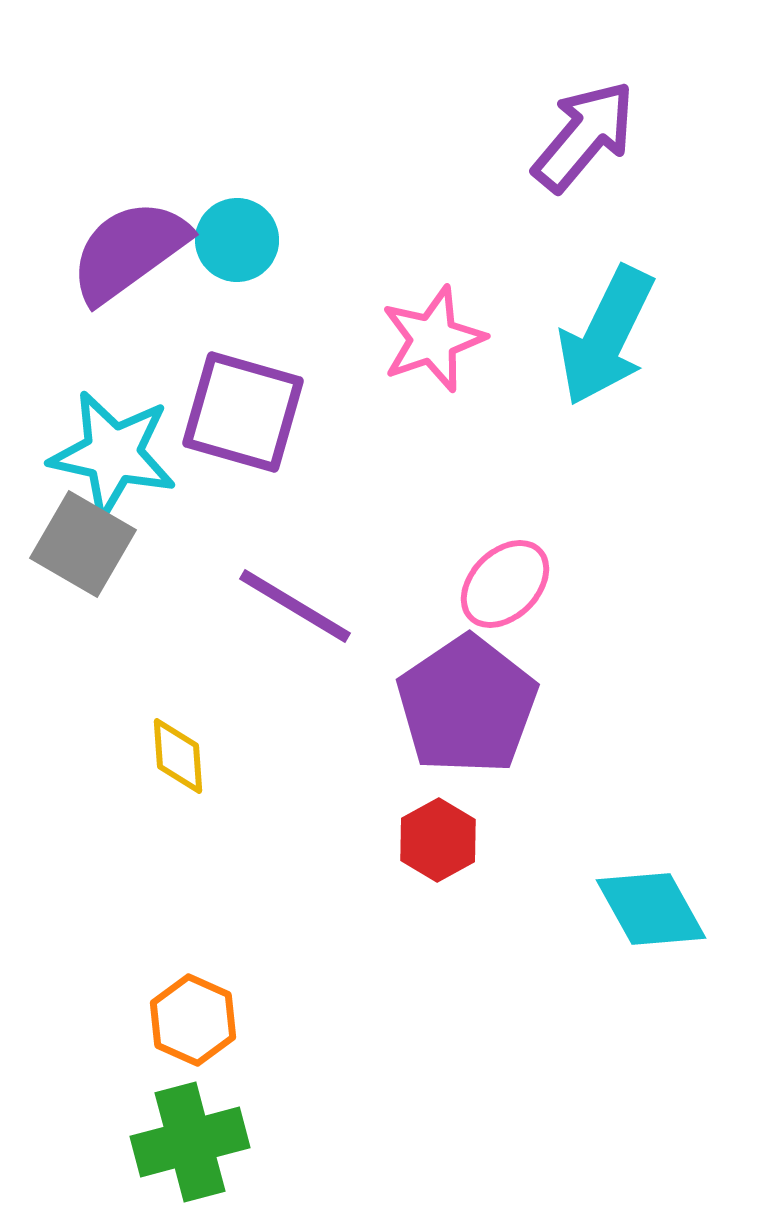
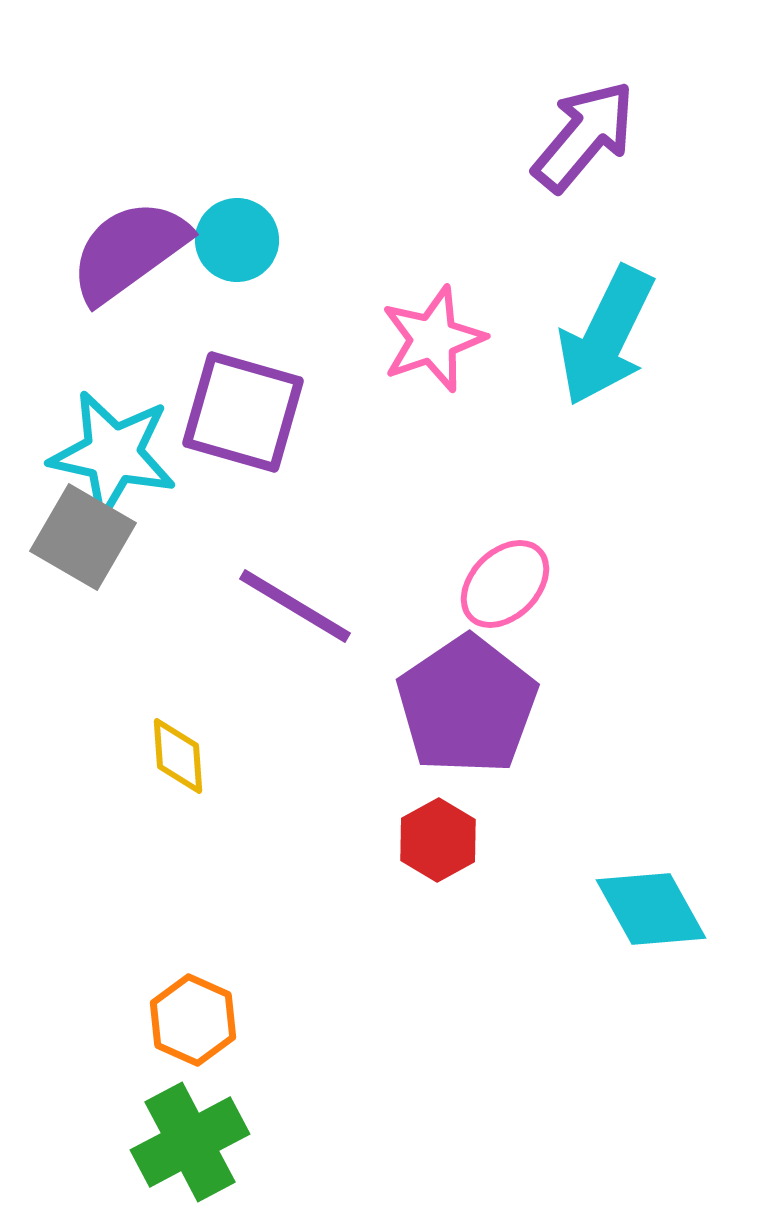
gray square: moved 7 px up
green cross: rotated 13 degrees counterclockwise
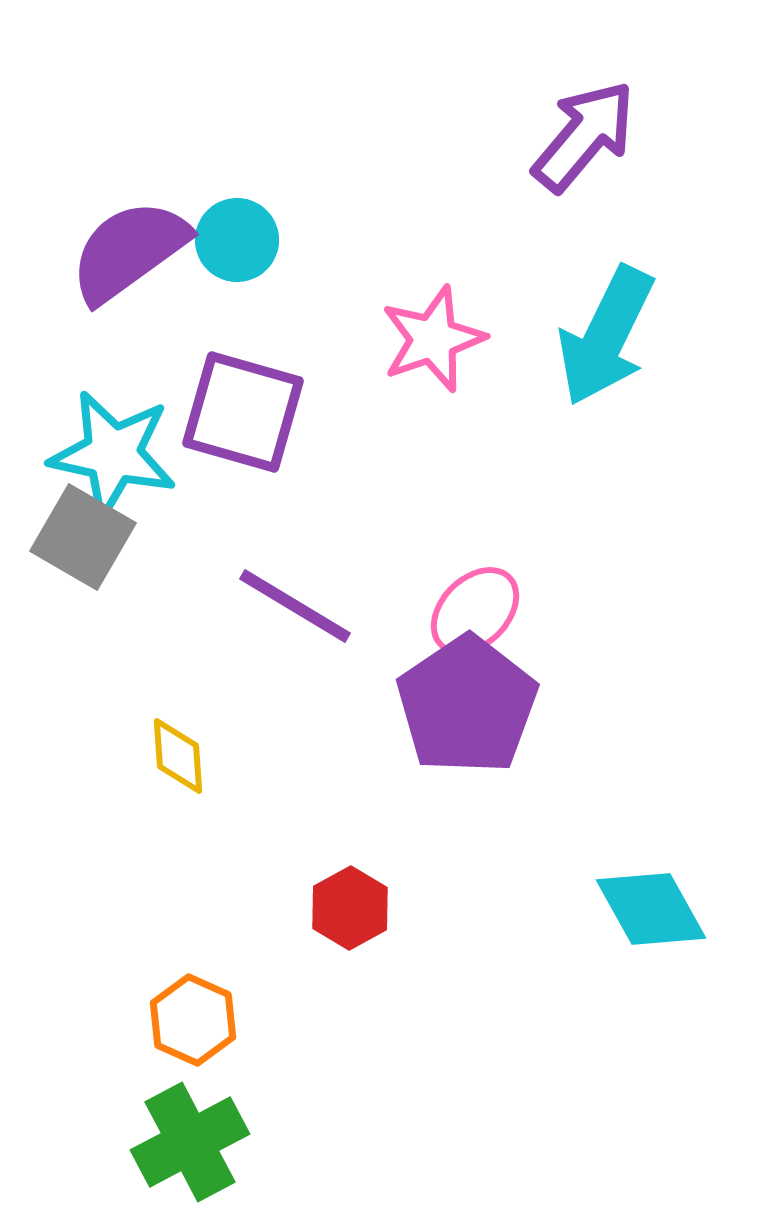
pink ellipse: moved 30 px left, 27 px down
red hexagon: moved 88 px left, 68 px down
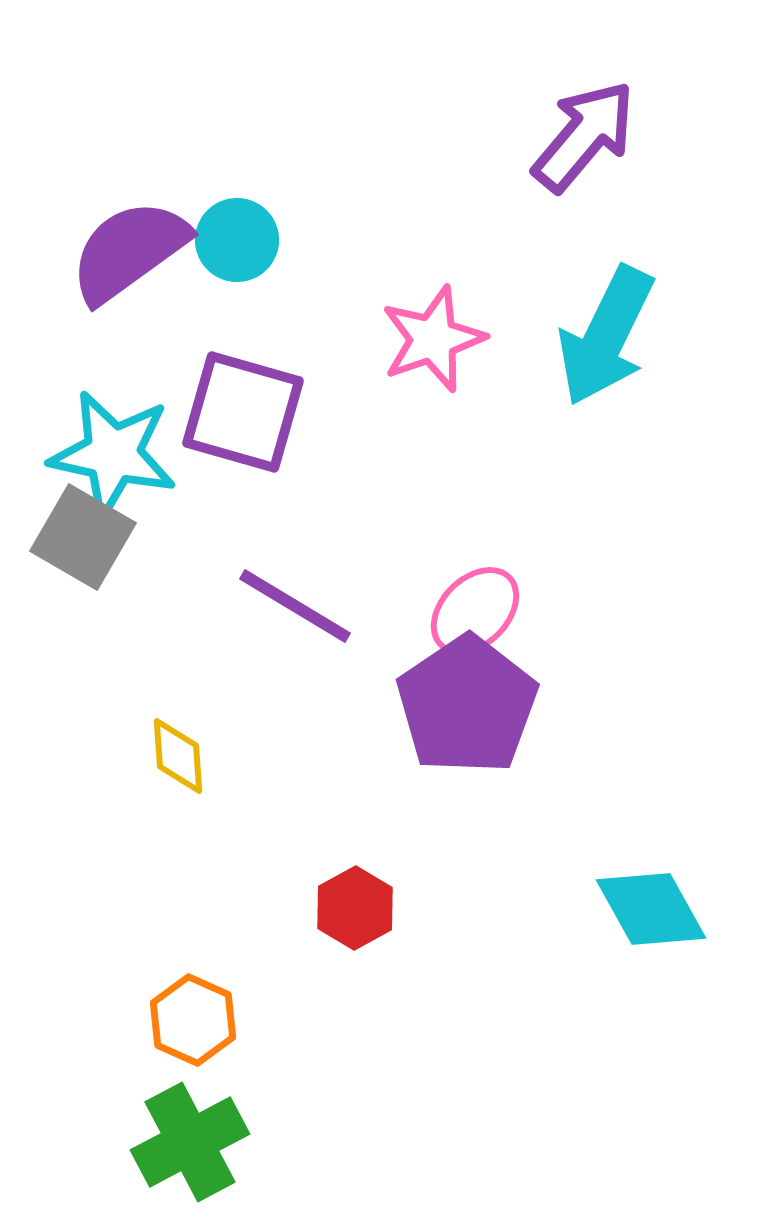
red hexagon: moved 5 px right
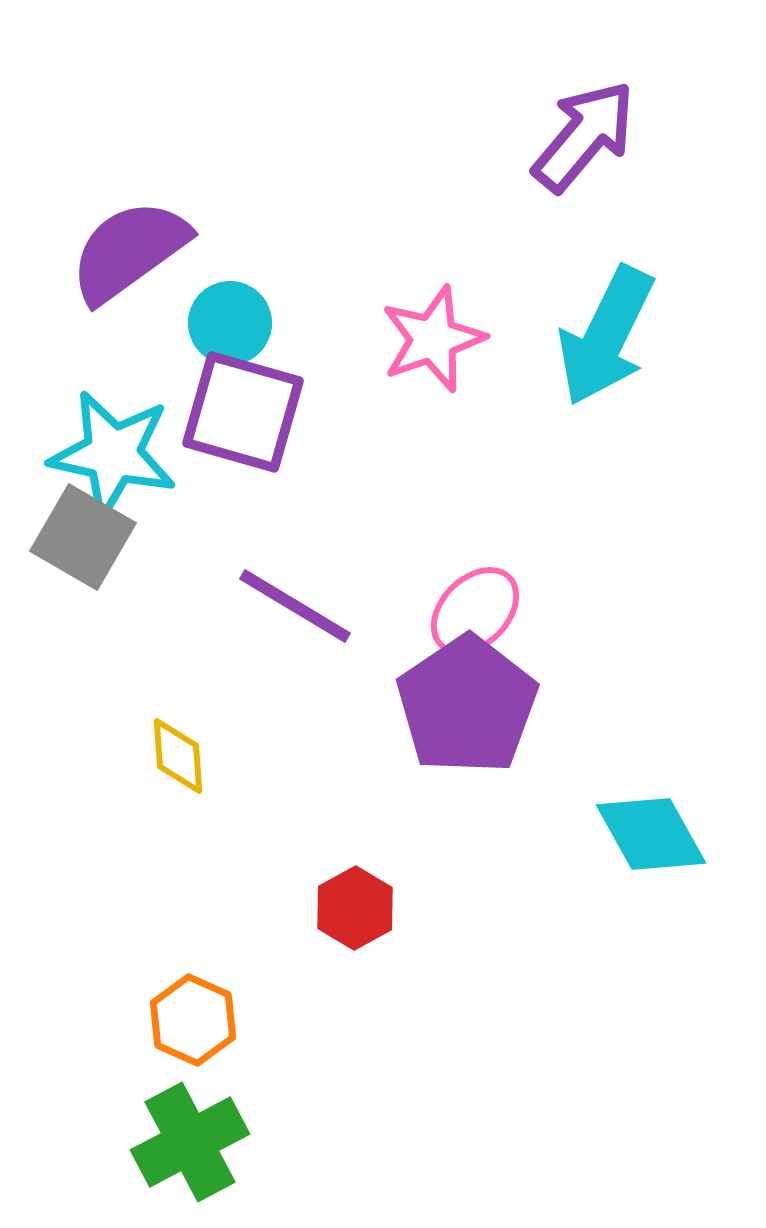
cyan circle: moved 7 px left, 83 px down
cyan diamond: moved 75 px up
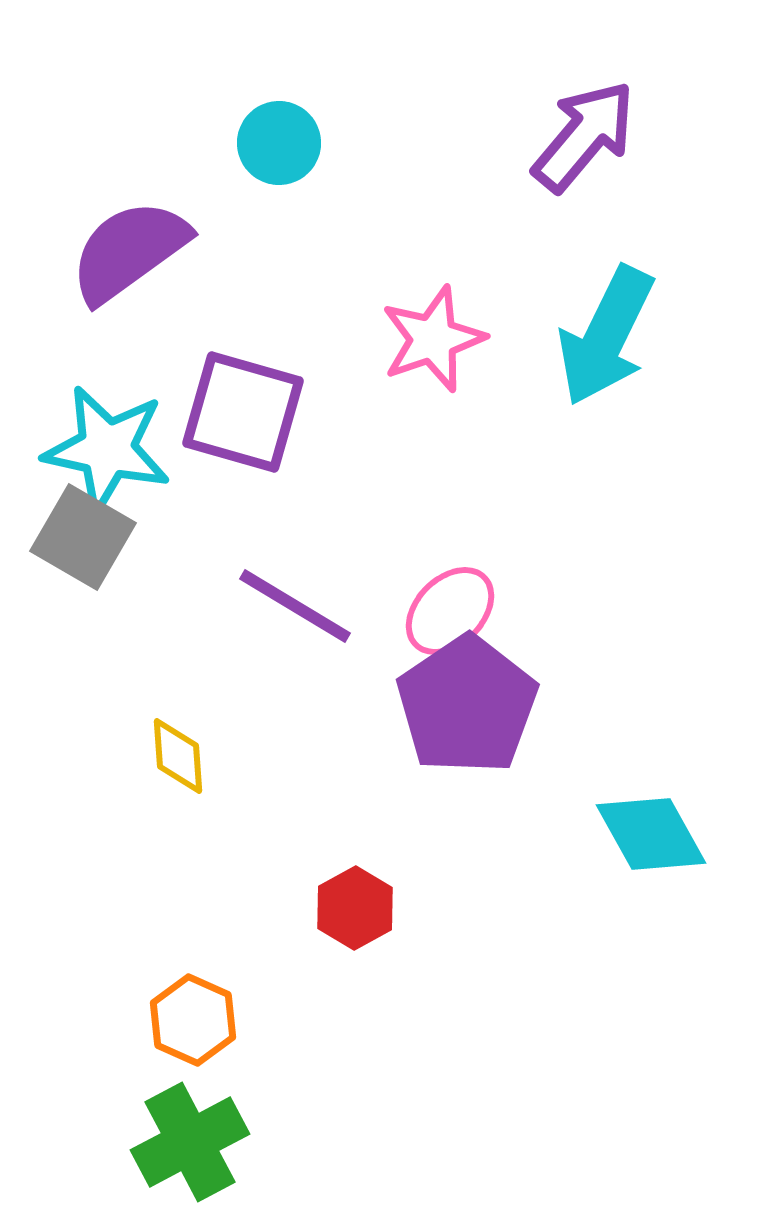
cyan circle: moved 49 px right, 180 px up
cyan star: moved 6 px left, 5 px up
pink ellipse: moved 25 px left
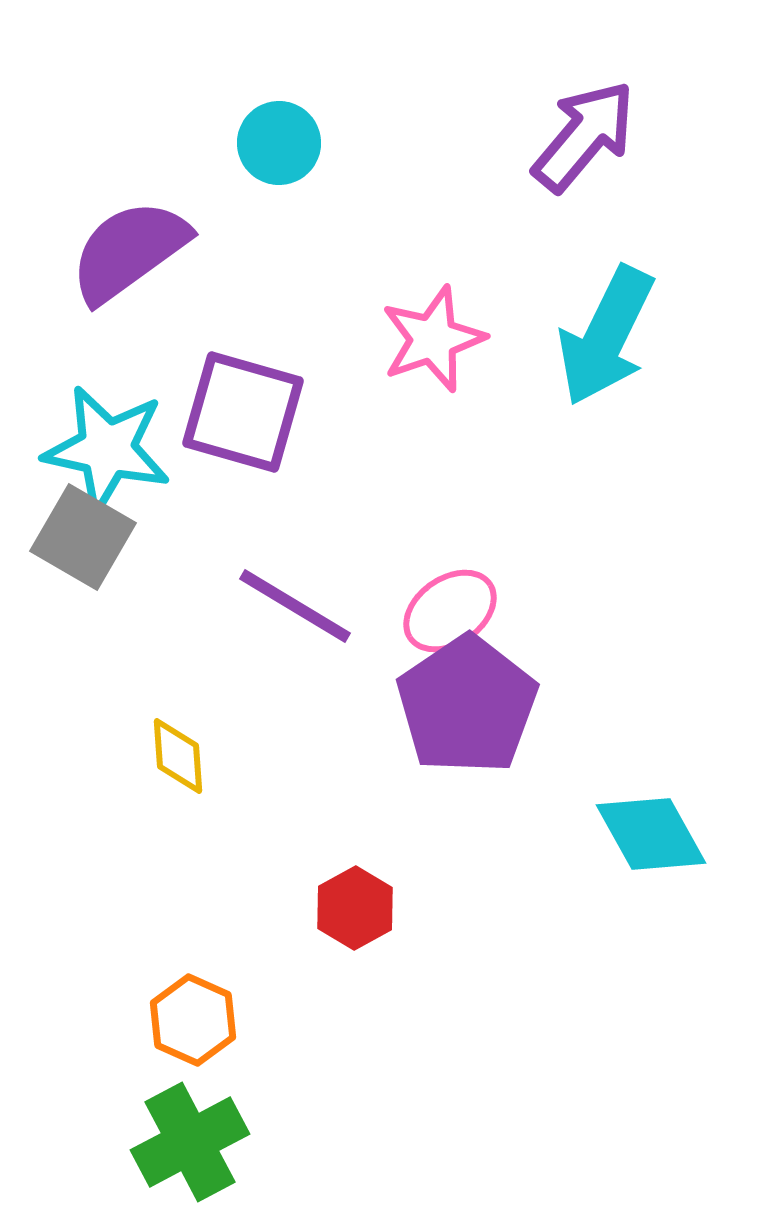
pink ellipse: rotated 10 degrees clockwise
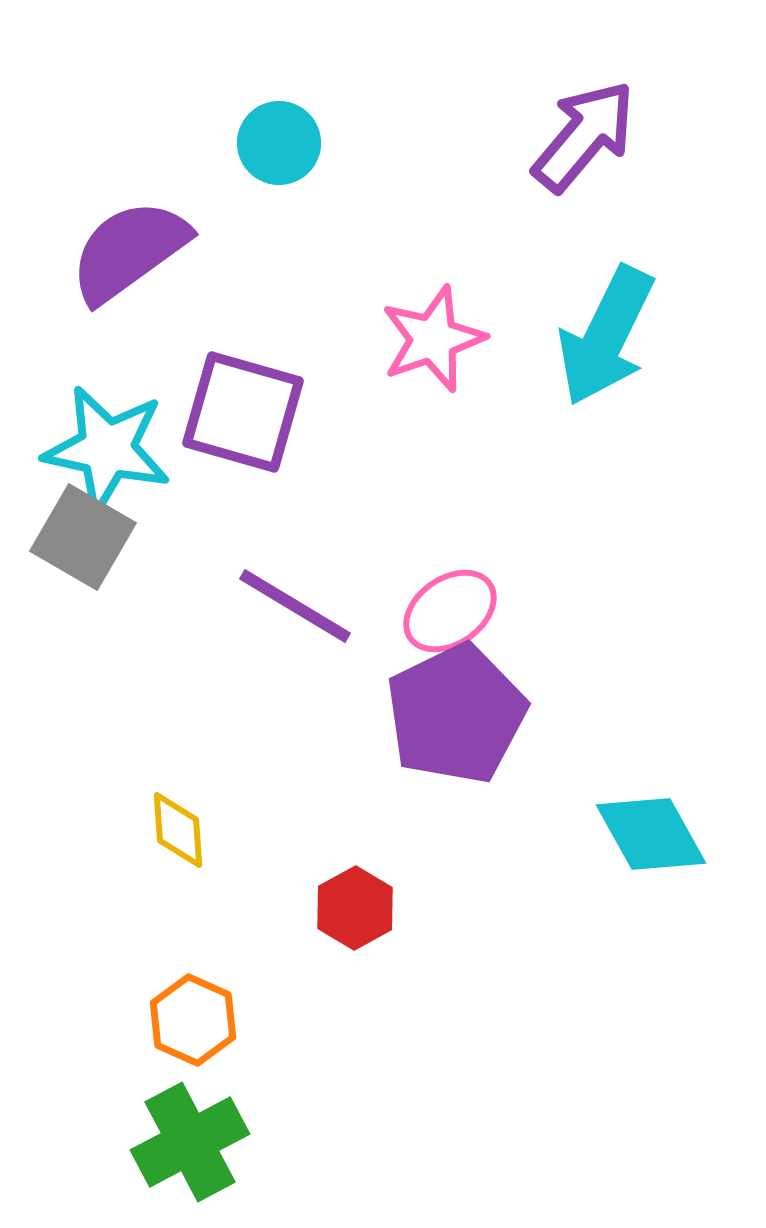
purple pentagon: moved 11 px left, 9 px down; rotated 8 degrees clockwise
yellow diamond: moved 74 px down
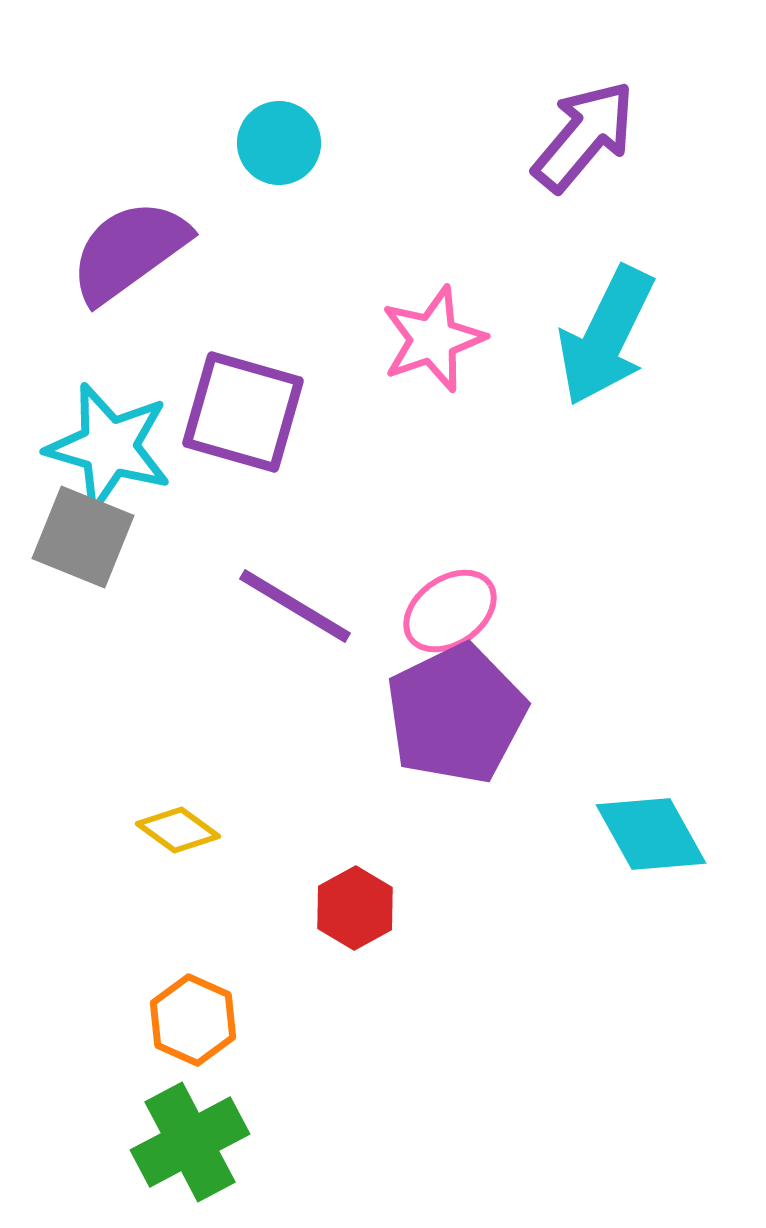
cyan star: moved 2 px right, 2 px up; rotated 4 degrees clockwise
gray square: rotated 8 degrees counterclockwise
yellow diamond: rotated 50 degrees counterclockwise
